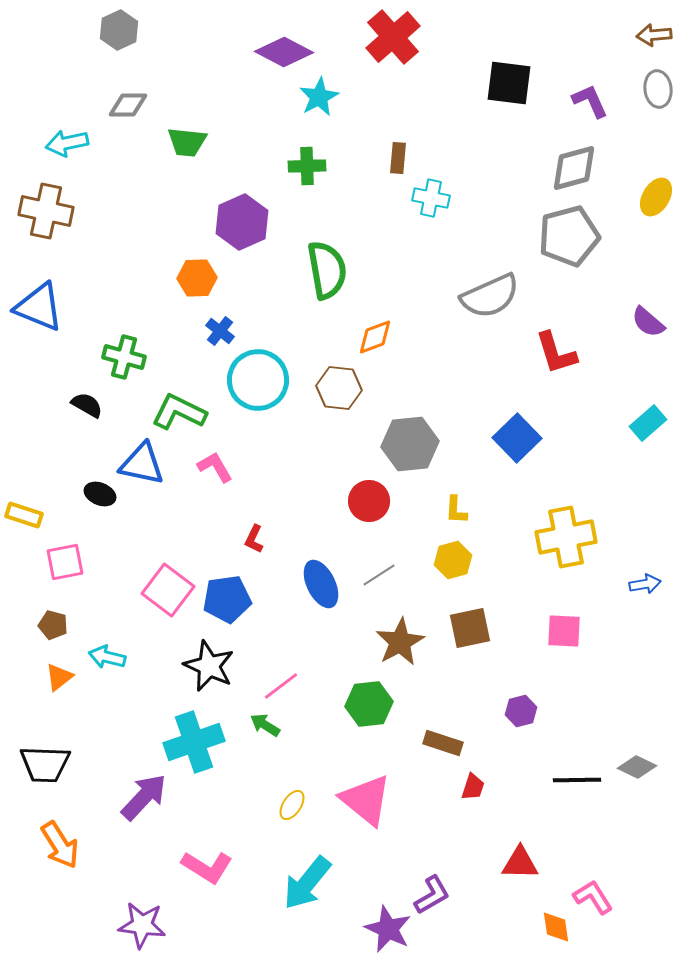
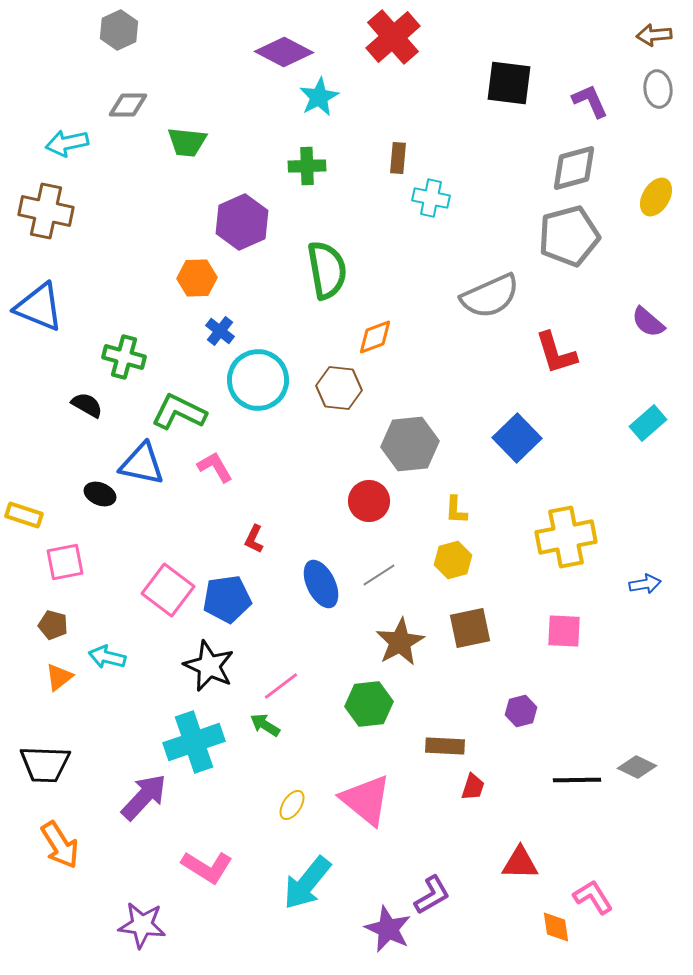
brown rectangle at (443, 743): moved 2 px right, 3 px down; rotated 15 degrees counterclockwise
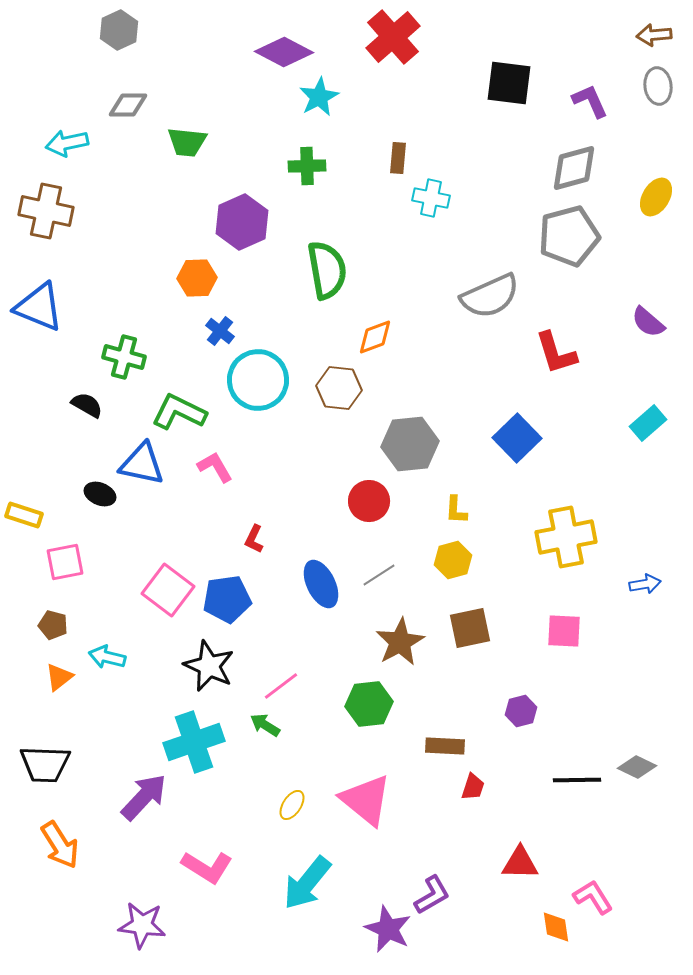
gray ellipse at (658, 89): moved 3 px up
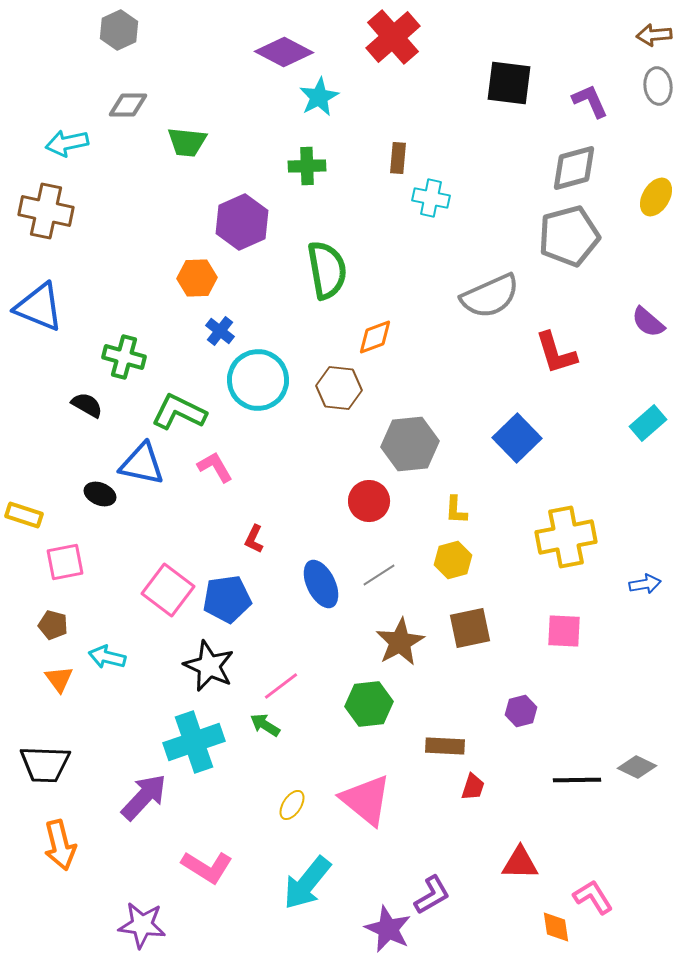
orange triangle at (59, 677): moved 2 px down; rotated 28 degrees counterclockwise
orange arrow at (60, 845): rotated 18 degrees clockwise
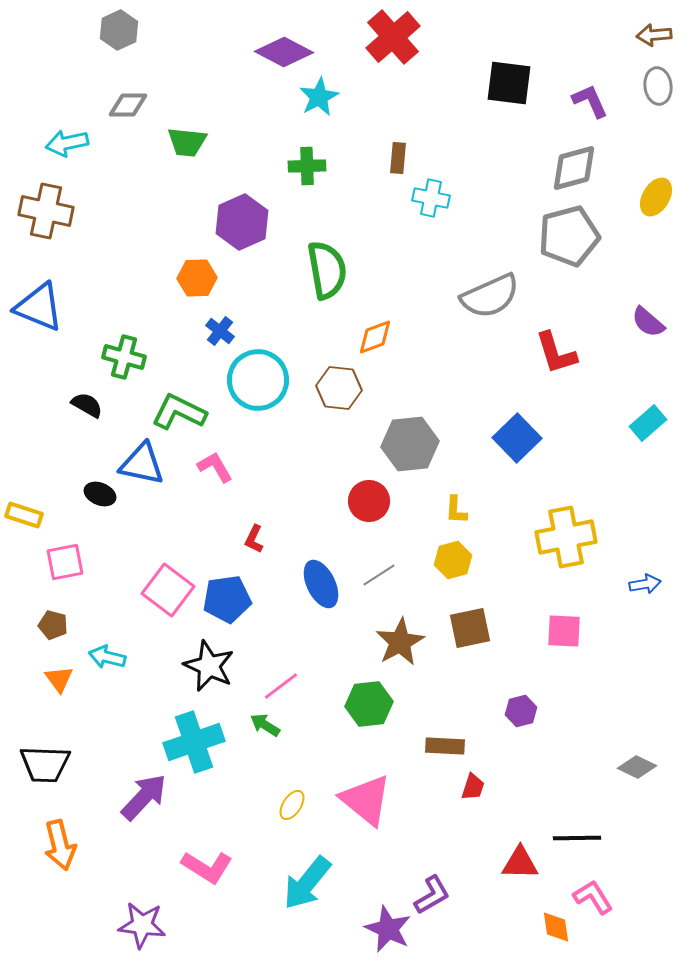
black line at (577, 780): moved 58 px down
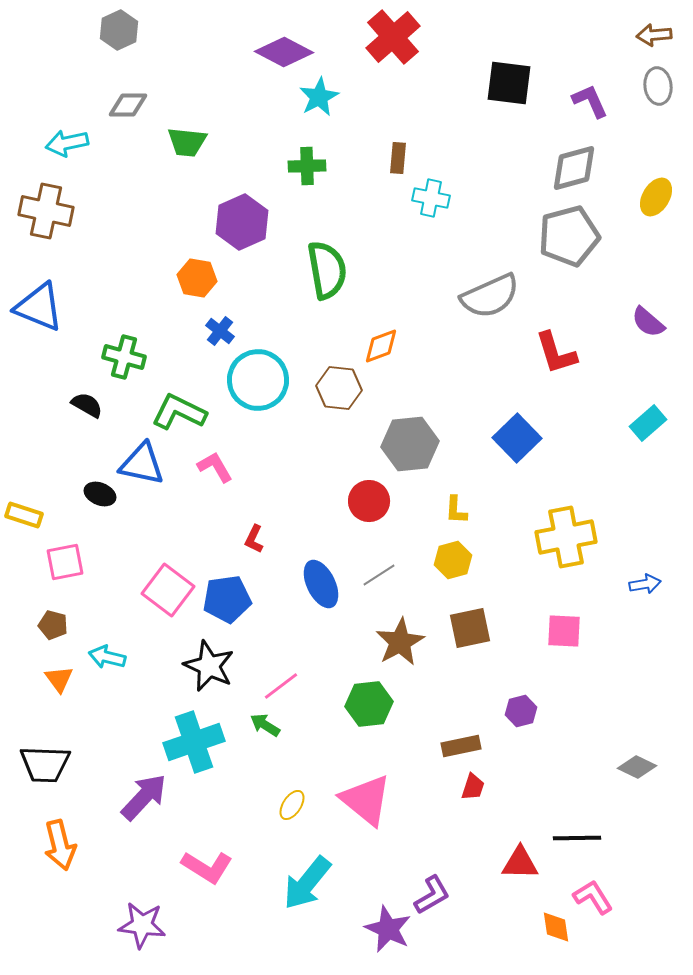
orange hexagon at (197, 278): rotated 12 degrees clockwise
orange diamond at (375, 337): moved 6 px right, 9 px down
brown rectangle at (445, 746): moved 16 px right; rotated 15 degrees counterclockwise
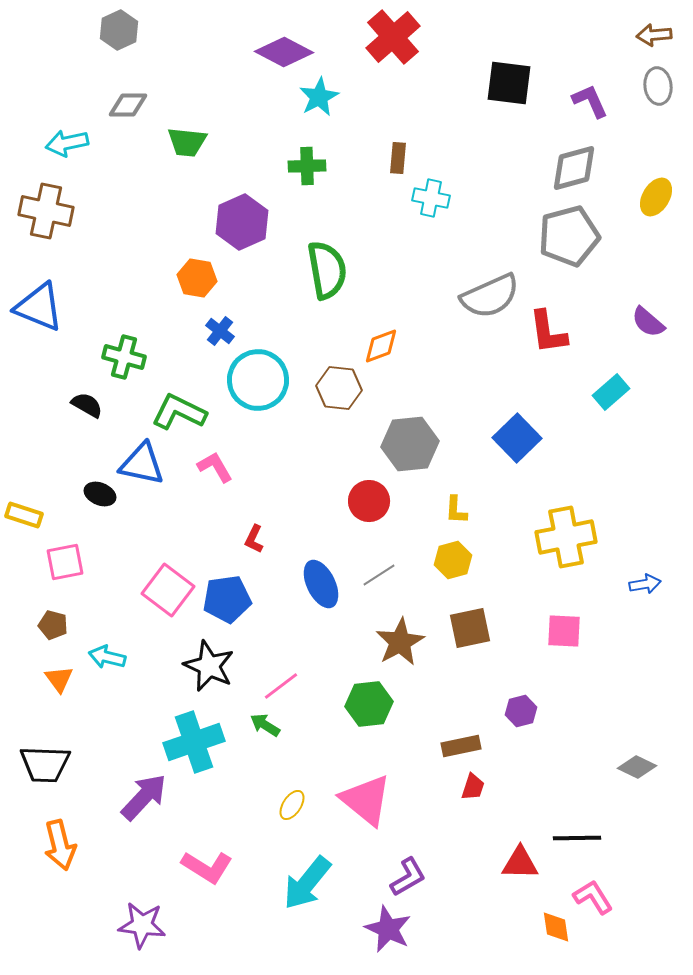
red L-shape at (556, 353): moved 8 px left, 21 px up; rotated 9 degrees clockwise
cyan rectangle at (648, 423): moved 37 px left, 31 px up
purple L-shape at (432, 895): moved 24 px left, 18 px up
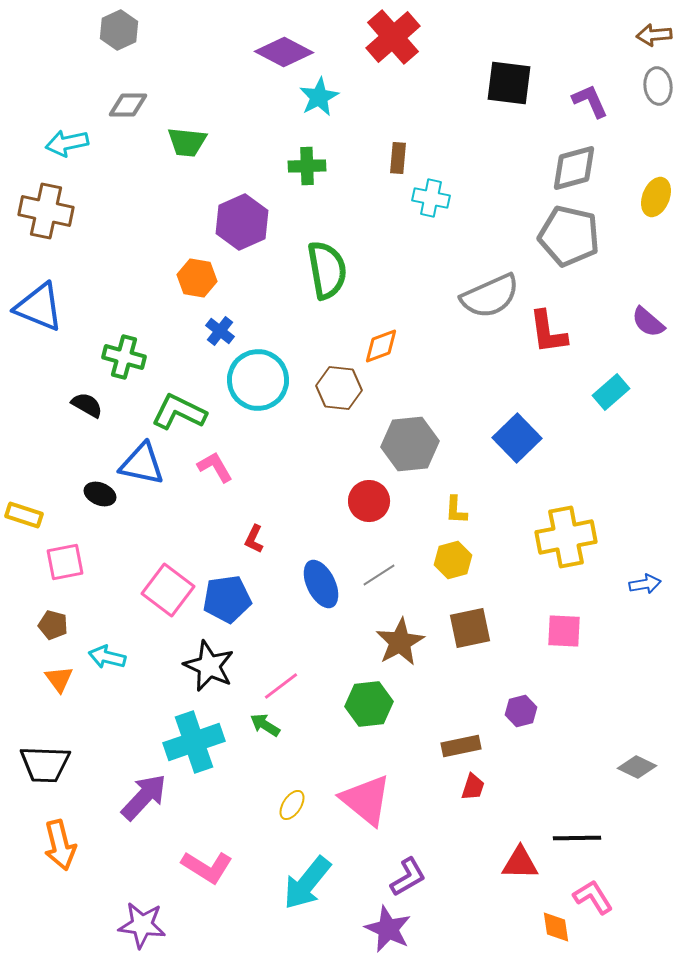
yellow ellipse at (656, 197): rotated 9 degrees counterclockwise
gray pentagon at (569, 236): rotated 28 degrees clockwise
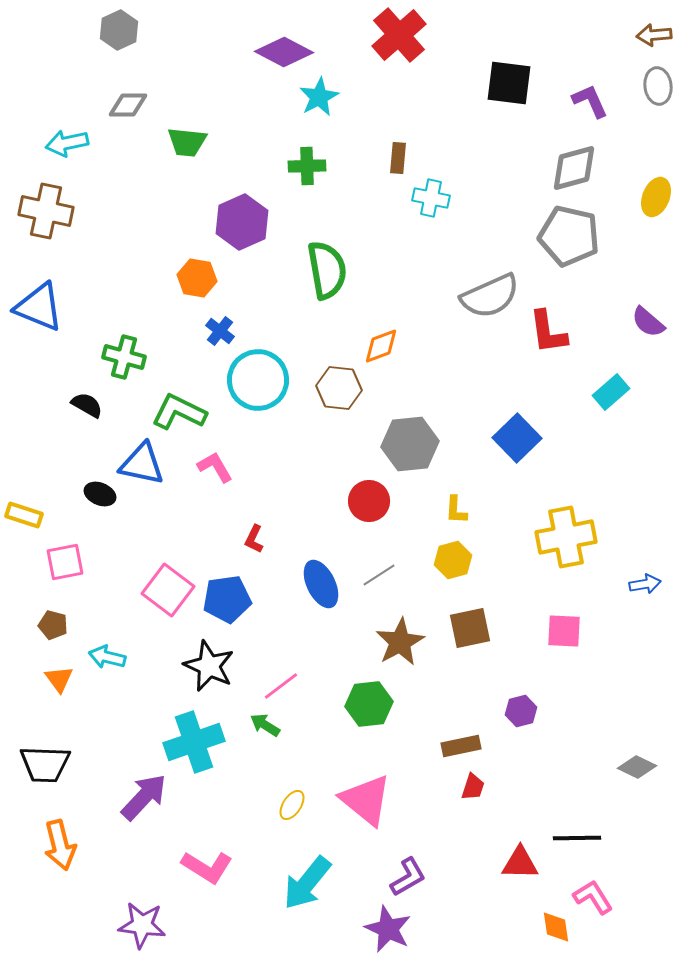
red cross at (393, 37): moved 6 px right, 2 px up
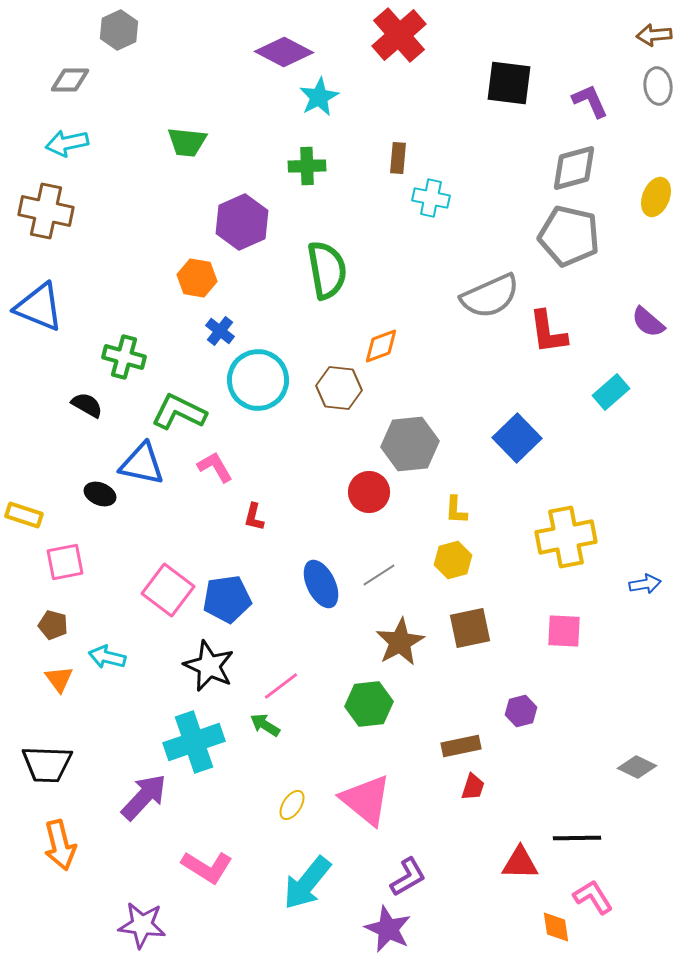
gray diamond at (128, 105): moved 58 px left, 25 px up
red circle at (369, 501): moved 9 px up
red L-shape at (254, 539): moved 22 px up; rotated 12 degrees counterclockwise
black trapezoid at (45, 764): moved 2 px right
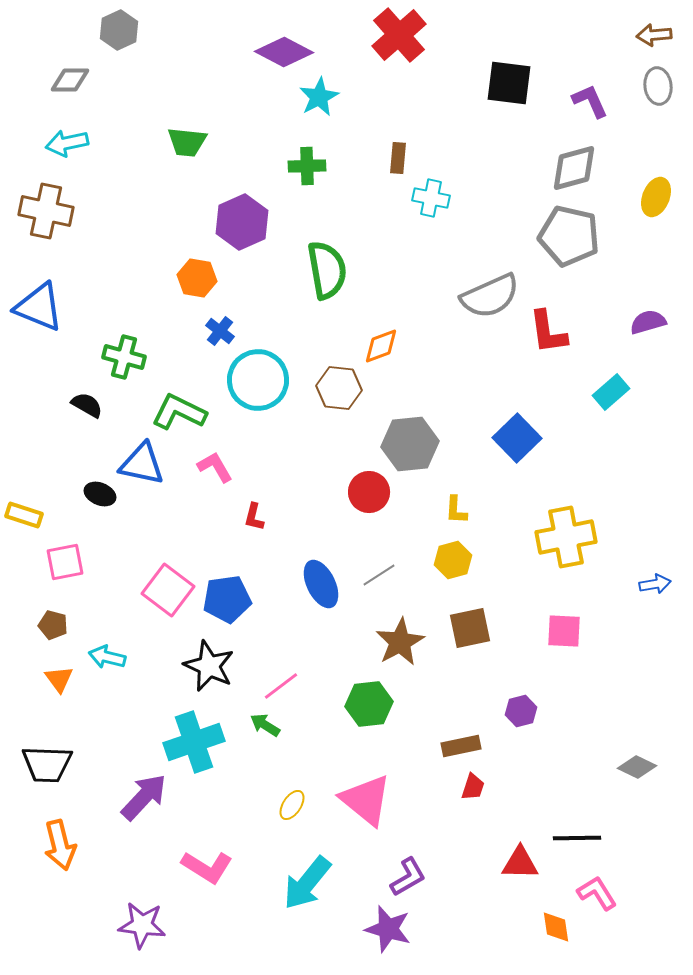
purple semicircle at (648, 322): rotated 123 degrees clockwise
blue arrow at (645, 584): moved 10 px right
pink L-shape at (593, 897): moved 4 px right, 4 px up
purple star at (388, 929): rotated 9 degrees counterclockwise
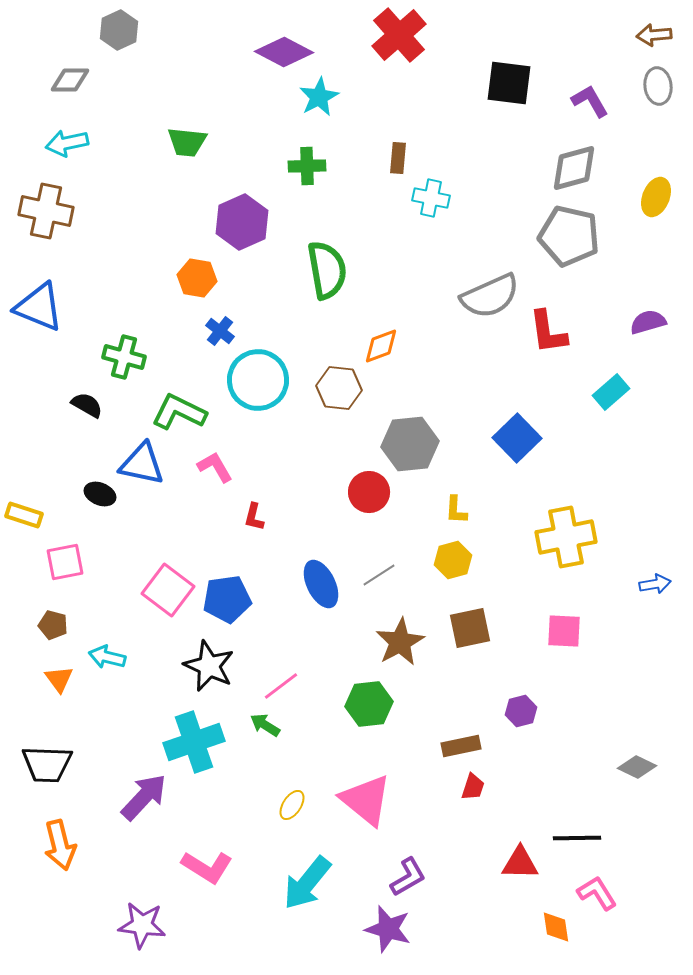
purple L-shape at (590, 101): rotated 6 degrees counterclockwise
